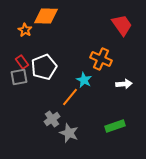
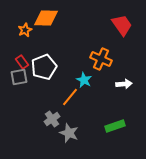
orange diamond: moved 2 px down
orange star: rotated 16 degrees clockwise
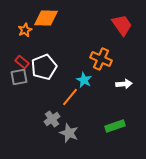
red rectangle: rotated 16 degrees counterclockwise
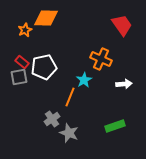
white pentagon: rotated 10 degrees clockwise
cyan star: rotated 14 degrees clockwise
orange line: rotated 18 degrees counterclockwise
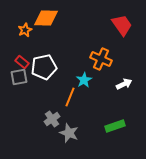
white arrow: rotated 21 degrees counterclockwise
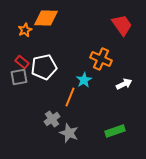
green rectangle: moved 5 px down
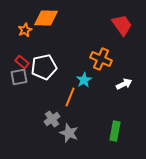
green rectangle: rotated 60 degrees counterclockwise
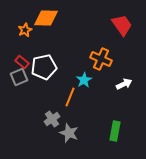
gray square: rotated 12 degrees counterclockwise
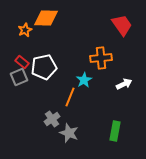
orange cross: moved 1 px up; rotated 30 degrees counterclockwise
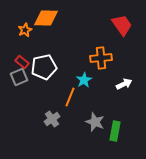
gray star: moved 26 px right, 11 px up
